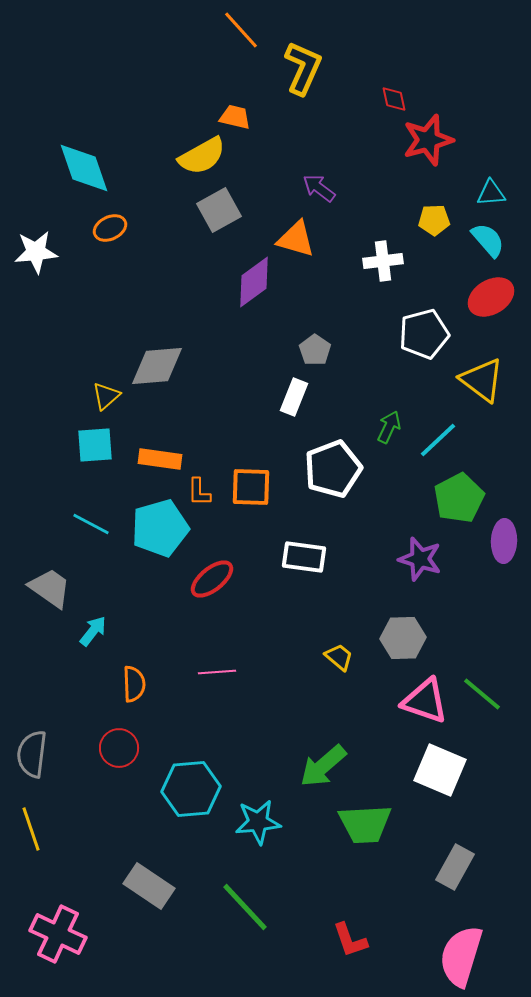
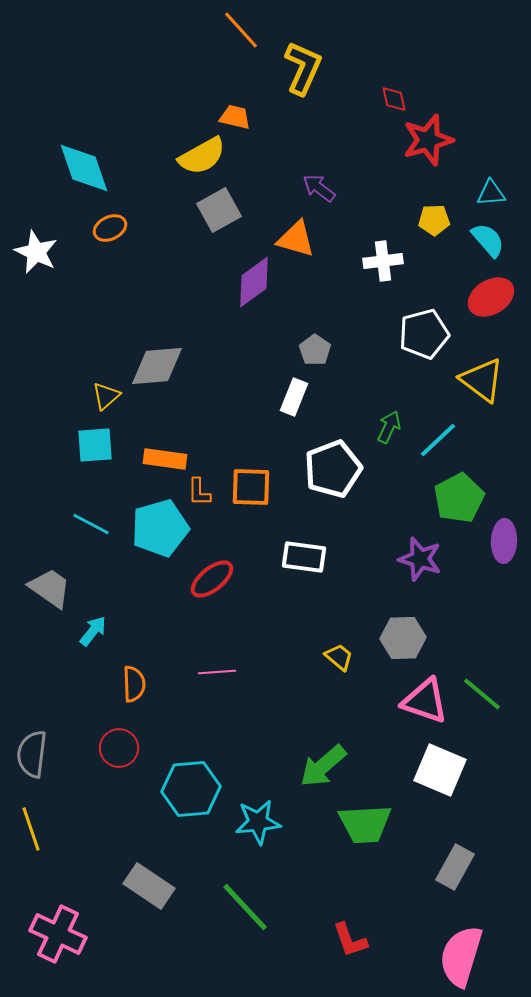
white star at (36, 252): rotated 30 degrees clockwise
orange rectangle at (160, 459): moved 5 px right
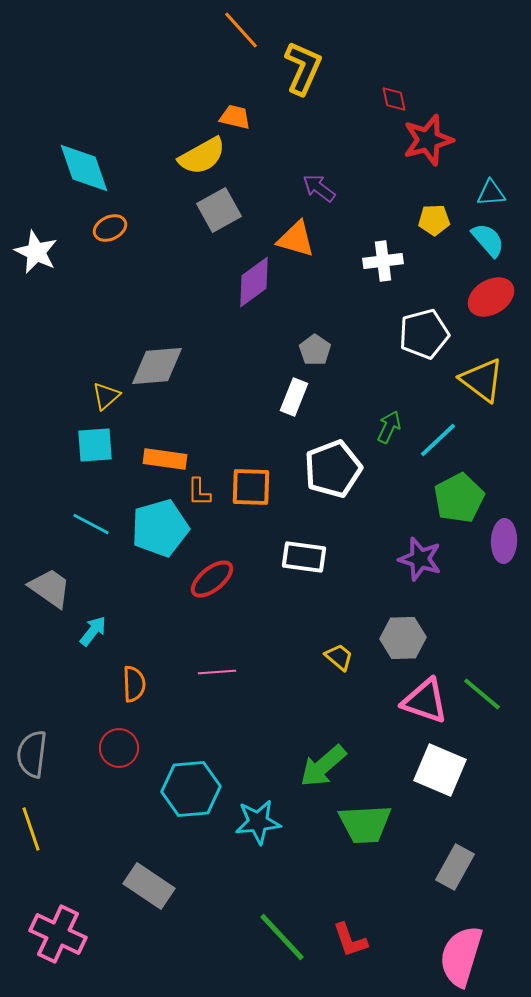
green line at (245, 907): moved 37 px right, 30 px down
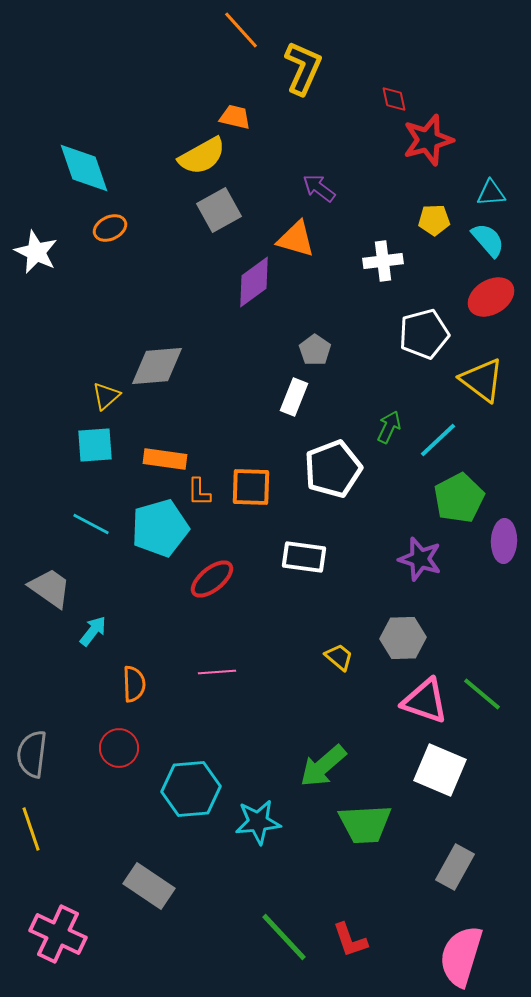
green line at (282, 937): moved 2 px right
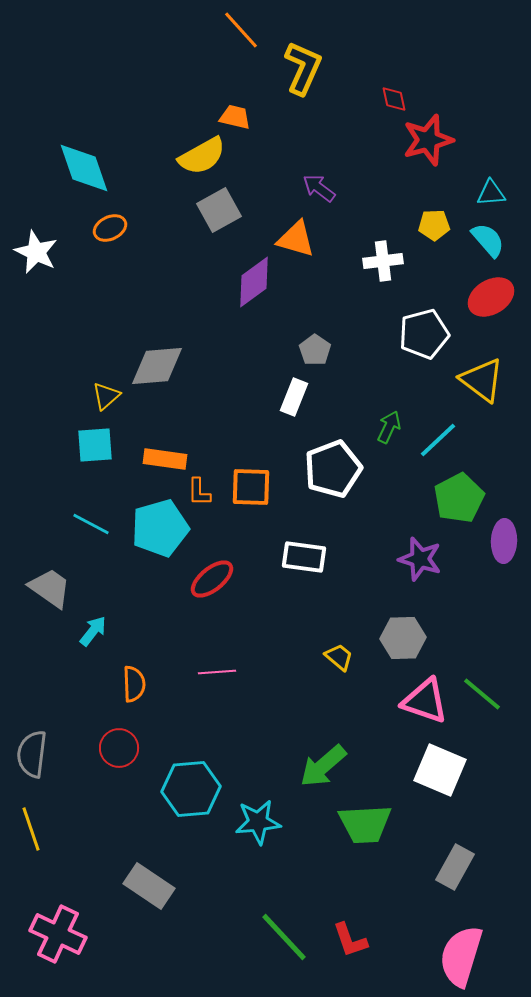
yellow pentagon at (434, 220): moved 5 px down
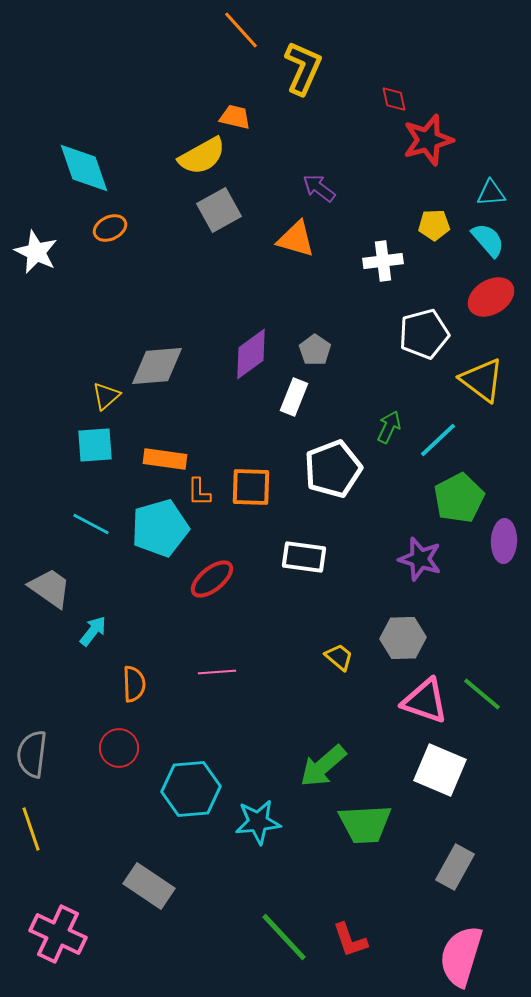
purple diamond at (254, 282): moved 3 px left, 72 px down
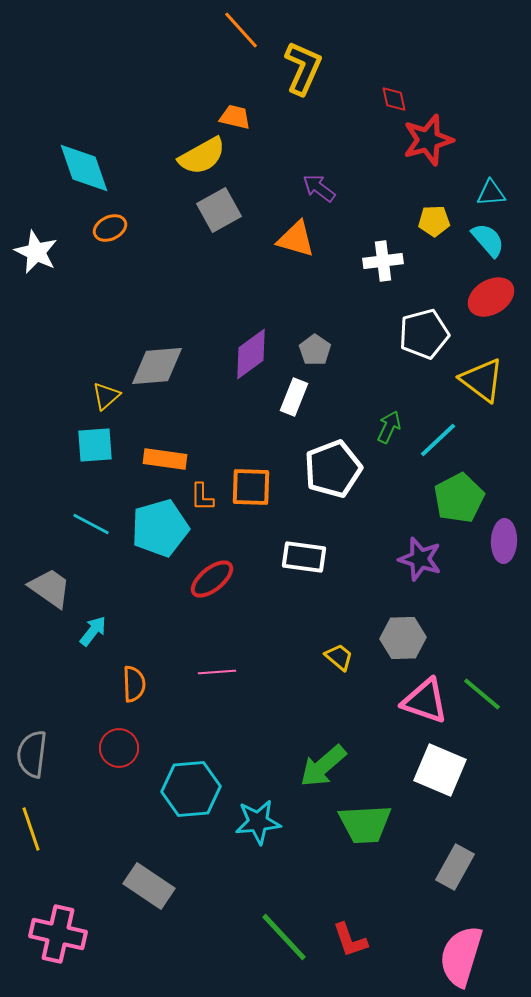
yellow pentagon at (434, 225): moved 4 px up
orange L-shape at (199, 492): moved 3 px right, 5 px down
pink cross at (58, 934): rotated 12 degrees counterclockwise
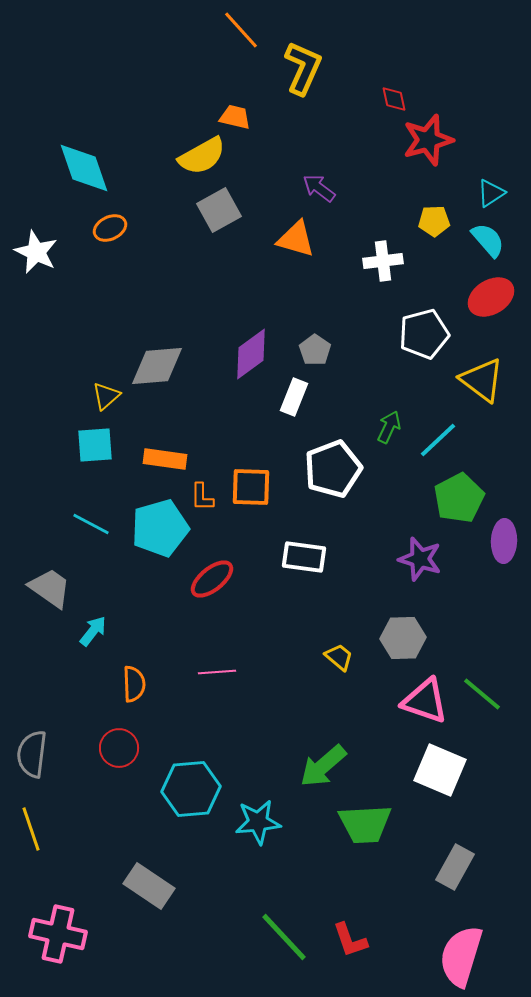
cyan triangle at (491, 193): rotated 28 degrees counterclockwise
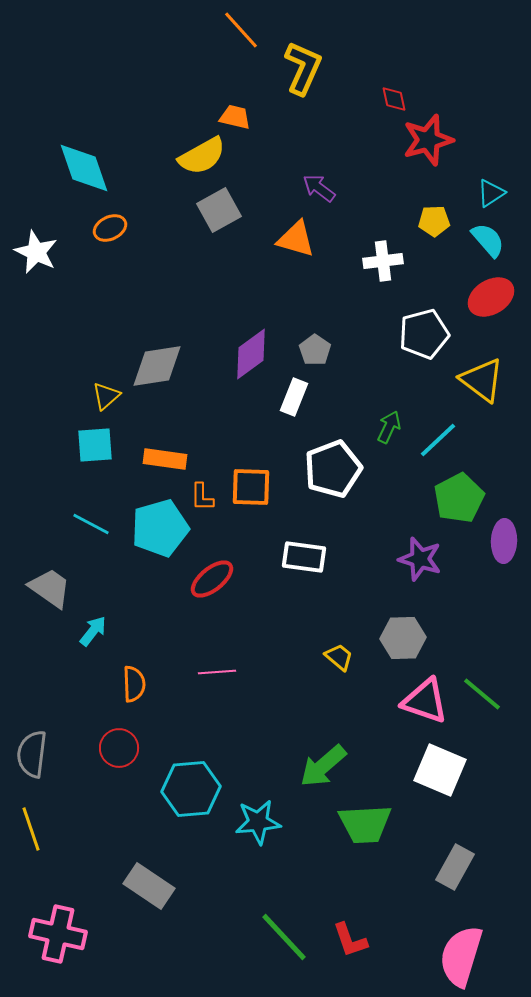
gray diamond at (157, 366): rotated 4 degrees counterclockwise
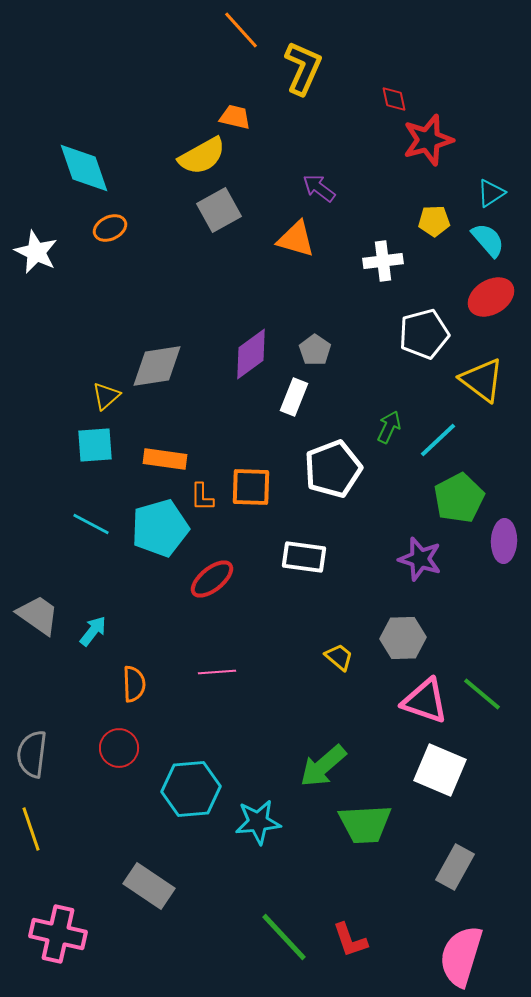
gray trapezoid at (50, 588): moved 12 px left, 27 px down
